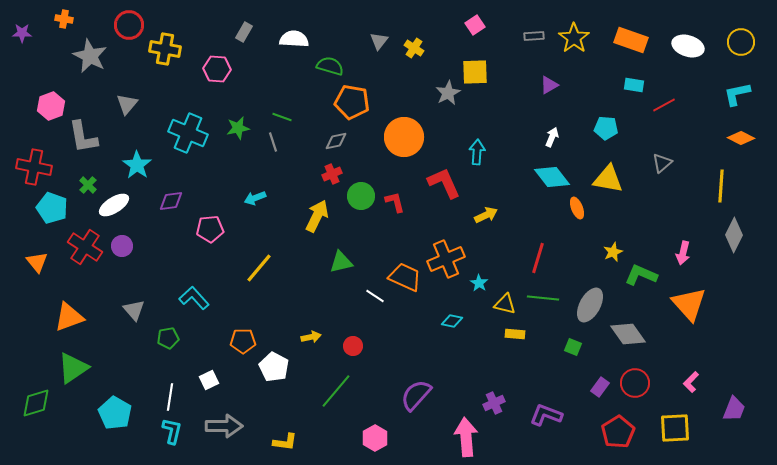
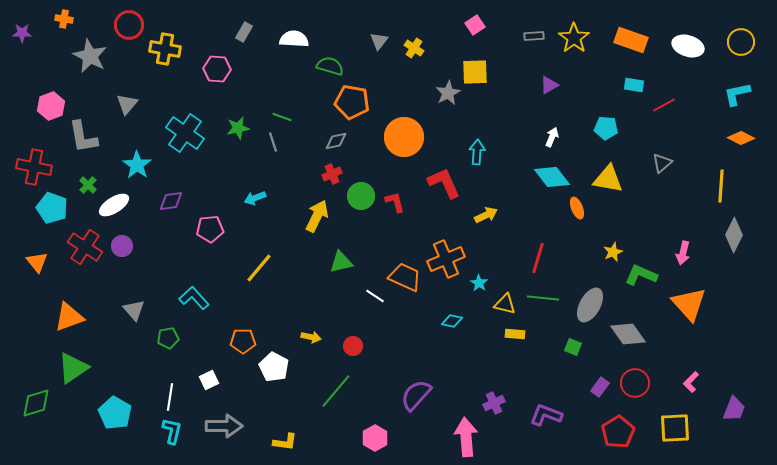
cyan cross at (188, 133): moved 3 px left; rotated 12 degrees clockwise
yellow arrow at (311, 337): rotated 24 degrees clockwise
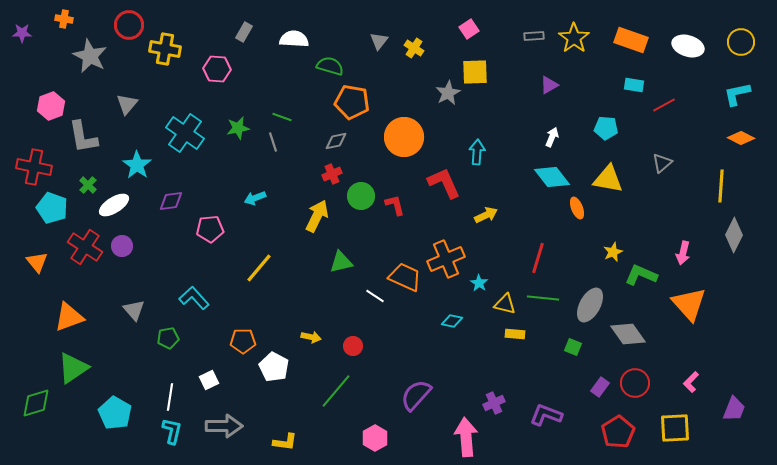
pink square at (475, 25): moved 6 px left, 4 px down
red L-shape at (395, 202): moved 3 px down
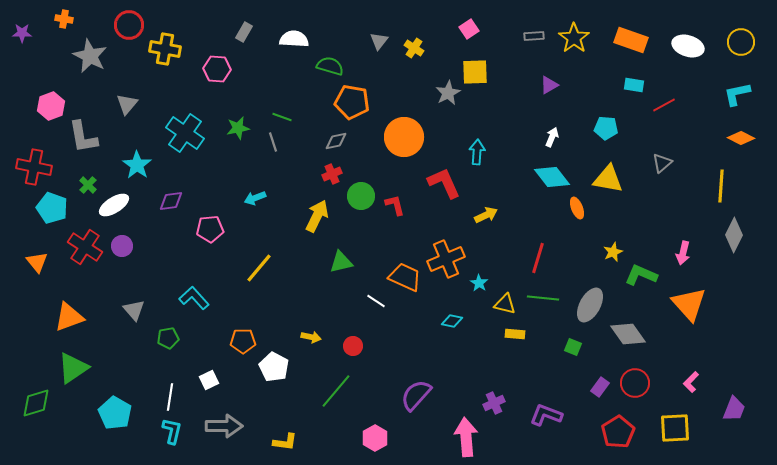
white line at (375, 296): moved 1 px right, 5 px down
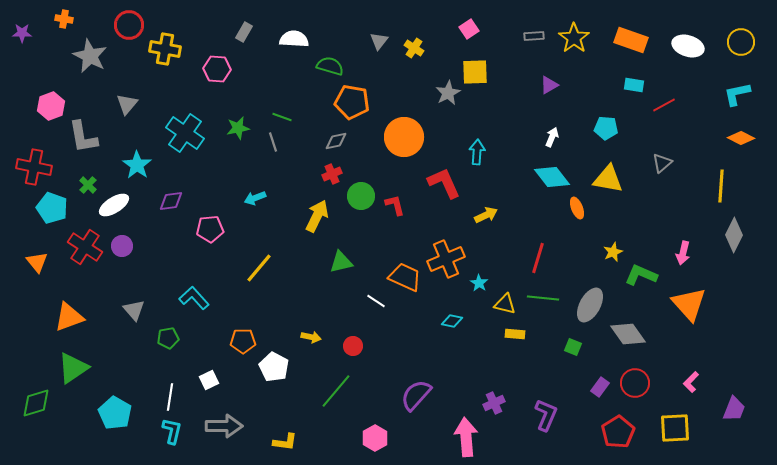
purple L-shape at (546, 415): rotated 92 degrees clockwise
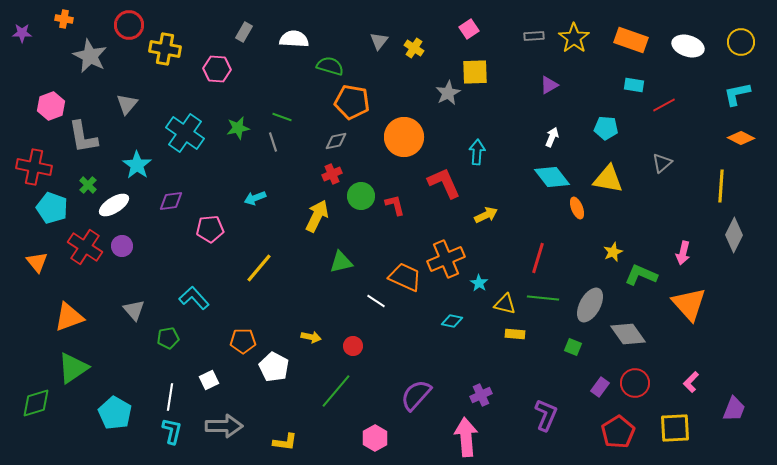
purple cross at (494, 403): moved 13 px left, 8 px up
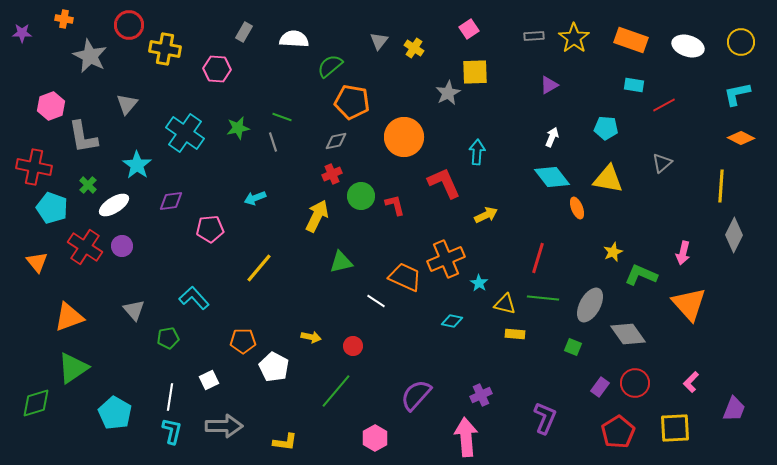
green semicircle at (330, 66): rotated 56 degrees counterclockwise
purple L-shape at (546, 415): moved 1 px left, 3 px down
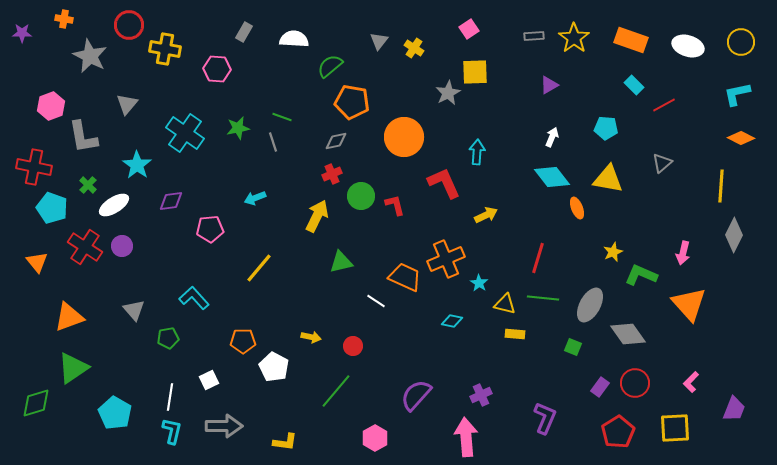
cyan rectangle at (634, 85): rotated 36 degrees clockwise
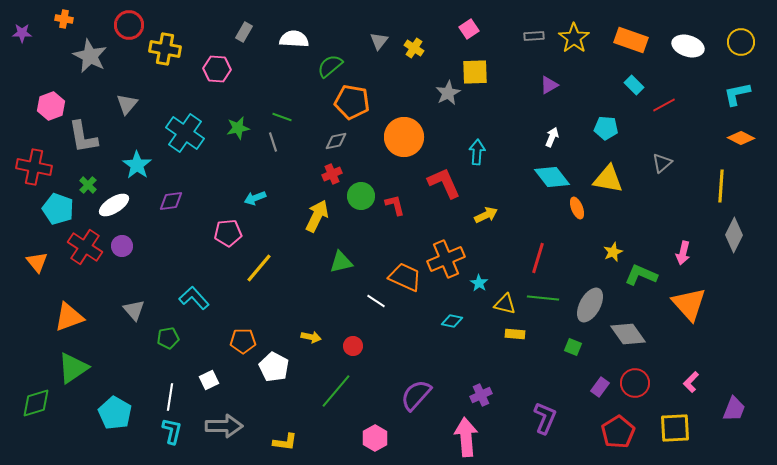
cyan pentagon at (52, 208): moved 6 px right, 1 px down
pink pentagon at (210, 229): moved 18 px right, 4 px down
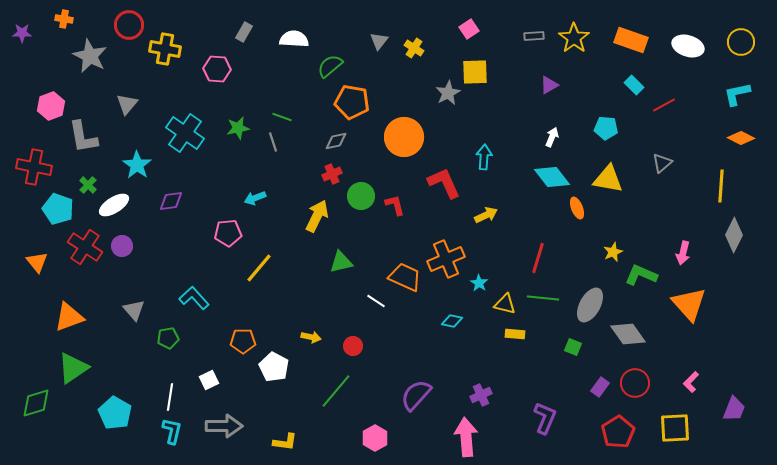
cyan arrow at (477, 152): moved 7 px right, 5 px down
